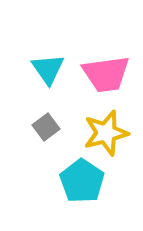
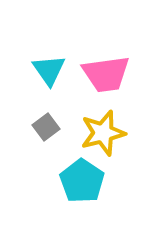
cyan triangle: moved 1 px right, 1 px down
yellow star: moved 3 px left
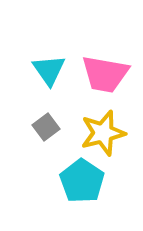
pink trapezoid: moved 1 px left; rotated 18 degrees clockwise
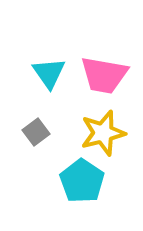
cyan triangle: moved 3 px down
pink trapezoid: moved 1 px left, 1 px down
gray square: moved 10 px left, 5 px down
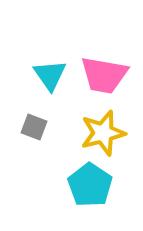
cyan triangle: moved 1 px right, 2 px down
gray square: moved 2 px left, 5 px up; rotated 32 degrees counterclockwise
cyan pentagon: moved 8 px right, 4 px down
